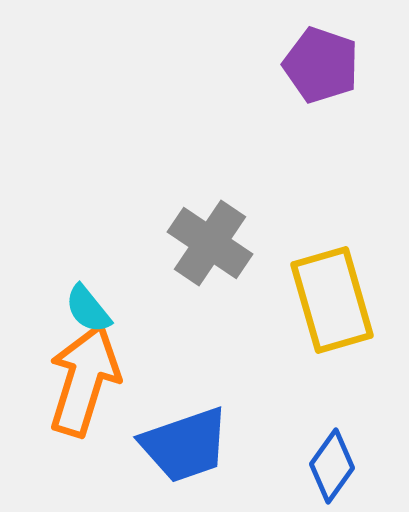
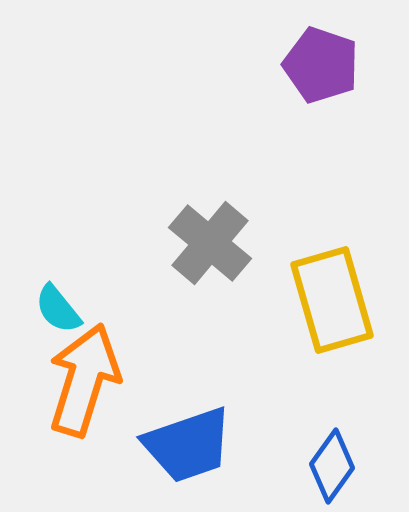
gray cross: rotated 6 degrees clockwise
cyan semicircle: moved 30 px left
blue trapezoid: moved 3 px right
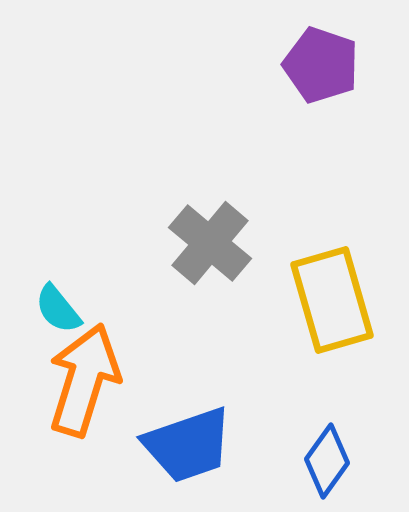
blue diamond: moved 5 px left, 5 px up
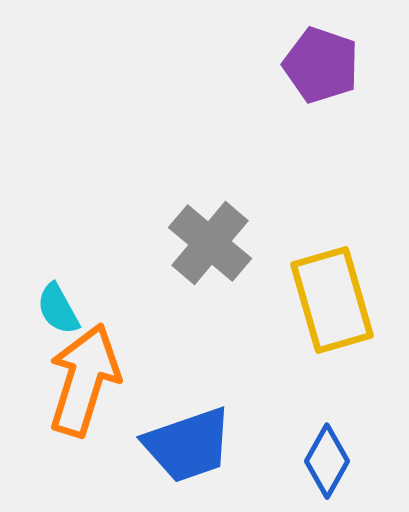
cyan semicircle: rotated 10 degrees clockwise
blue diamond: rotated 6 degrees counterclockwise
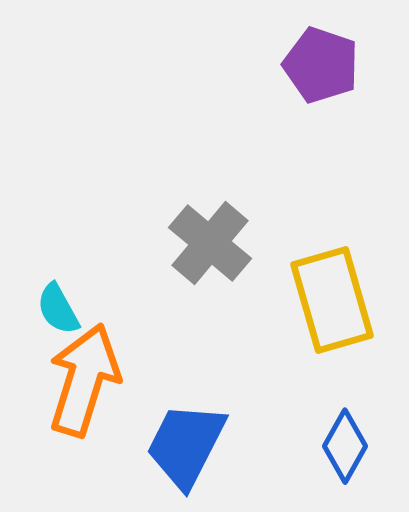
blue trapezoid: moved 2 px left; rotated 136 degrees clockwise
blue diamond: moved 18 px right, 15 px up
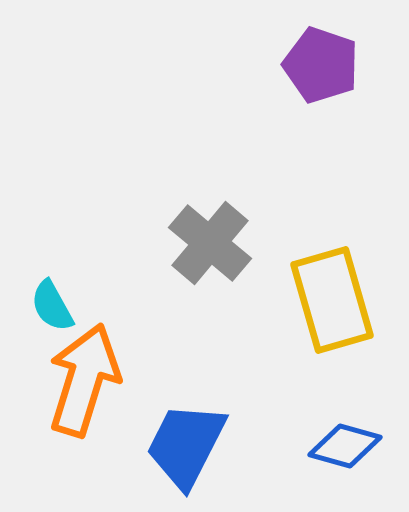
cyan semicircle: moved 6 px left, 3 px up
blue diamond: rotated 76 degrees clockwise
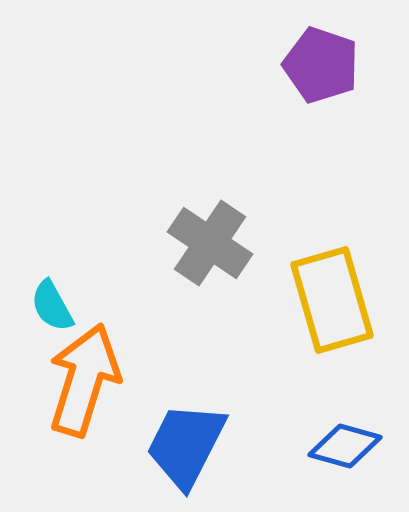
gray cross: rotated 6 degrees counterclockwise
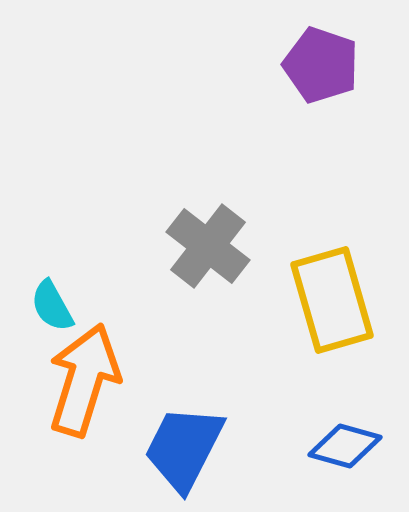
gray cross: moved 2 px left, 3 px down; rotated 4 degrees clockwise
blue trapezoid: moved 2 px left, 3 px down
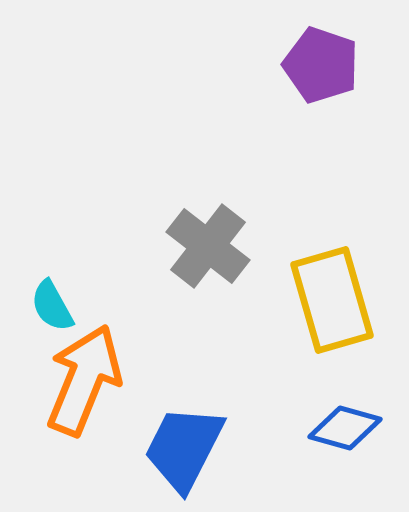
orange arrow: rotated 5 degrees clockwise
blue diamond: moved 18 px up
